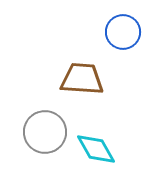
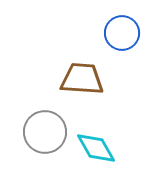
blue circle: moved 1 px left, 1 px down
cyan diamond: moved 1 px up
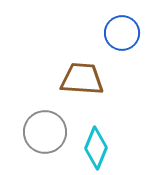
cyan diamond: rotated 51 degrees clockwise
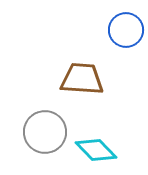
blue circle: moved 4 px right, 3 px up
cyan diamond: moved 2 px down; rotated 66 degrees counterclockwise
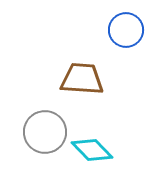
cyan diamond: moved 4 px left
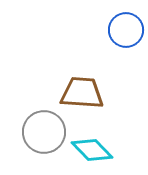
brown trapezoid: moved 14 px down
gray circle: moved 1 px left
